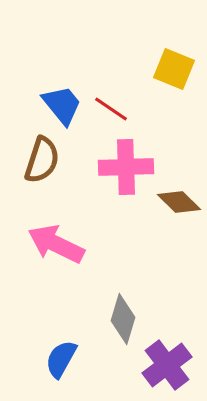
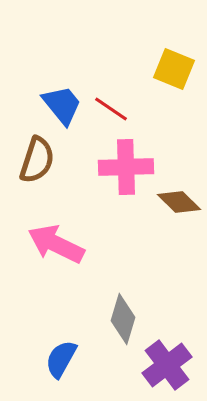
brown semicircle: moved 5 px left
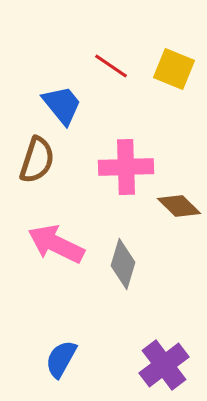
red line: moved 43 px up
brown diamond: moved 4 px down
gray diamond: moved 55 px up
purple cross: moved 3 px left
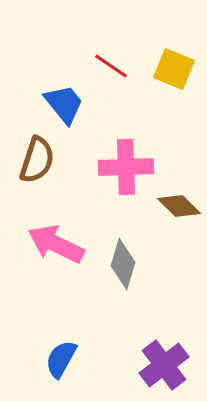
blue trapezoid: moved 2 px right, 1 px up
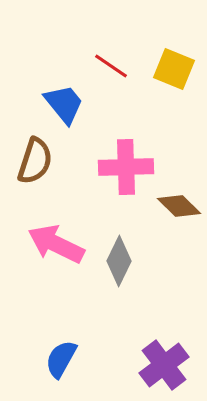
brown semicircle: moved 2 px left, 1 px down
gray diamond: moved 4 px left, 3 px up; rotated 9 degrees clockwise
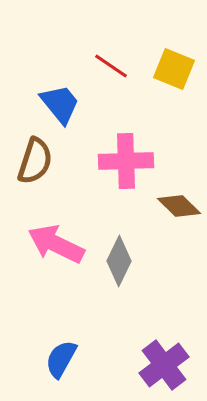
blue trapezoid: moved 4 px left
pink cross: moved 6 px up
